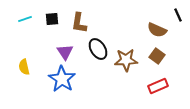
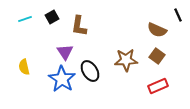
black square: moved 2 px up; rotated 24 degrees counterclockwise
brown L-shape: moved 3 px down
black ellipse: moved 8 px left, 22 px down
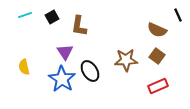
cyan line: moved 4 px up
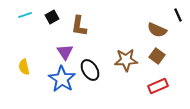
black ellipse: moved 1 px up
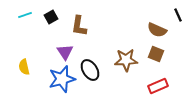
black square: moved 1 px left
brown square: moved 1 px left, 2 px up; rotated 14 degrees counterclockwise
blue star: rotated 24 degrees clockwise
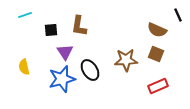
black square: moved 13 px down; rotated 24 degrees clockwise
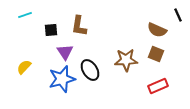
yellow semicircle: rotated 56 degrees clockwise
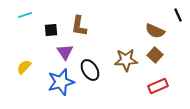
brown semicircle: moved 2 px left, 1 px down
brown square: moved 1 px left, 1 px down; rotated 21 degrees clockwise
blue star: moved 1 px left, 3 px down
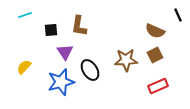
brown square: rotated 21 degrees clockwise
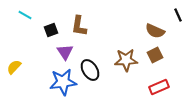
cyan line: rotated 48 degrees clockwise
black square: rotated 16 degrees counterclockwise
yellow semicircle: moved 10 px left
blue star: moved 2 px right; rotated 8 degrees clockwise
red rectangle: moved 1 px right, 1 px down
